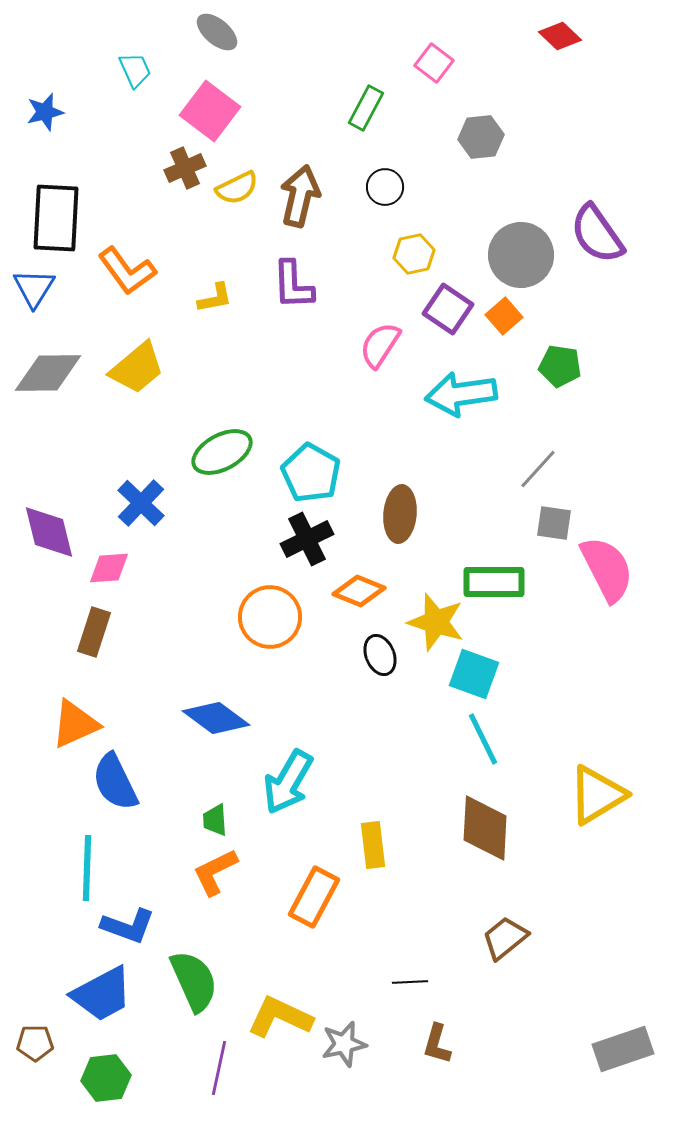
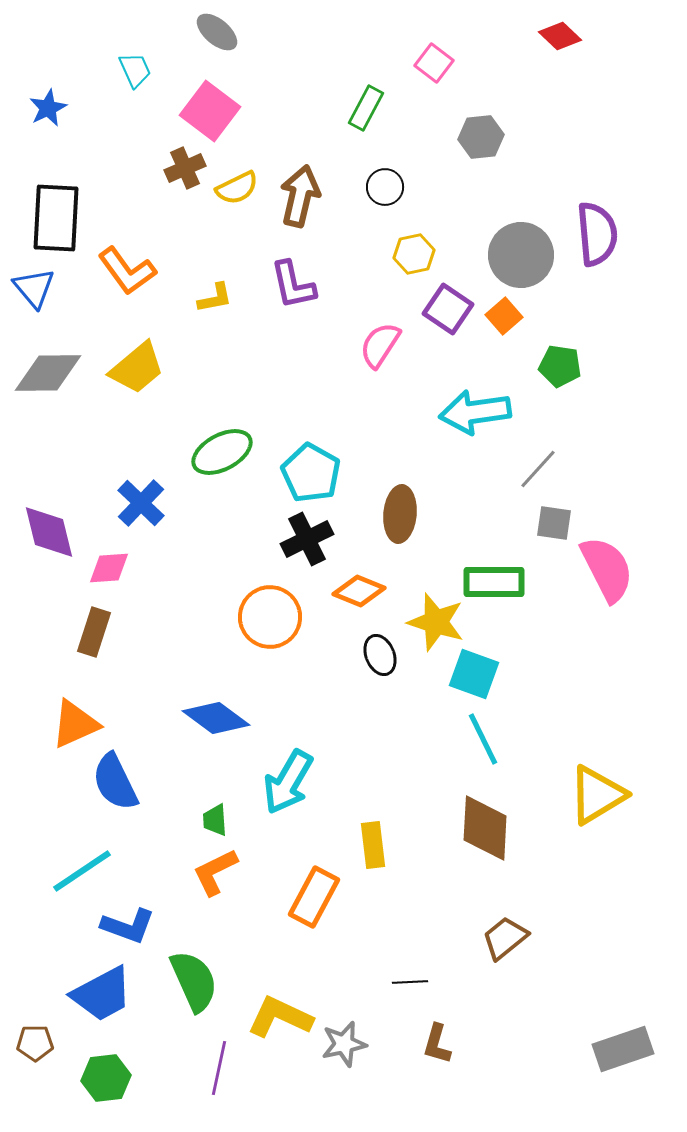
blue star at (45, 112): moved 3 px right, 4 px up; rotated 12 degrees counterclockwise
purple semicircle at (597, 234): rotated 150 degrees counterclockwise
purple L-shape at (293, 285): rotated 10 degrees counterclockwise
blue triangle at (34, 288): rotated 12 degrees counterclockwise
cyan arrow at (461, 394): moved 14 px right, 18 px down
cyan line at (87, 868): moved 5 px left, 3 px down; rotated 54 degrees clockwise
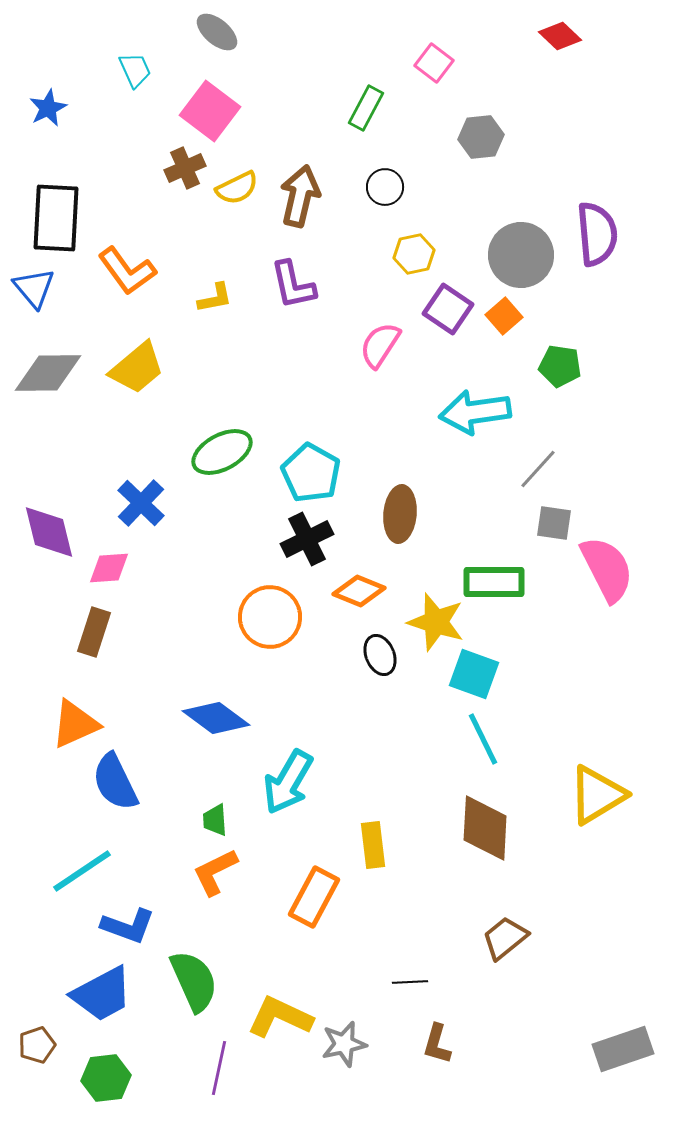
brown pentagon at (35, 1043): moved 2 px right, 2 px down; rotated 18 degrees counterclockwise
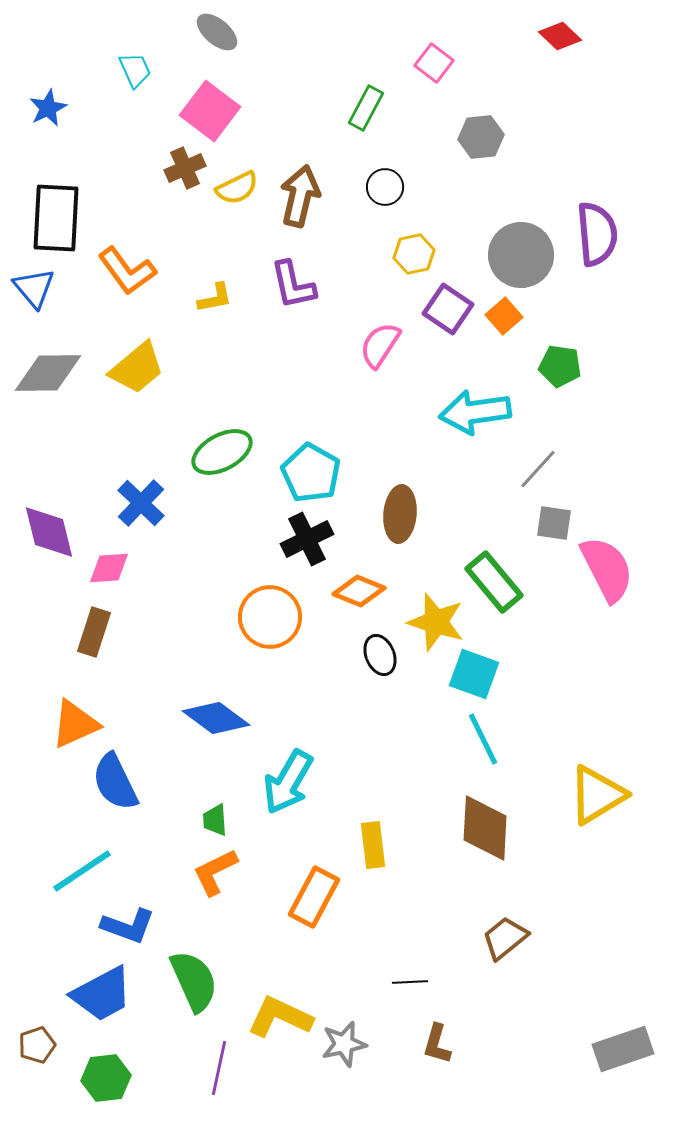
green rectangle at (494, 582): rotated 50 degrees clockwise
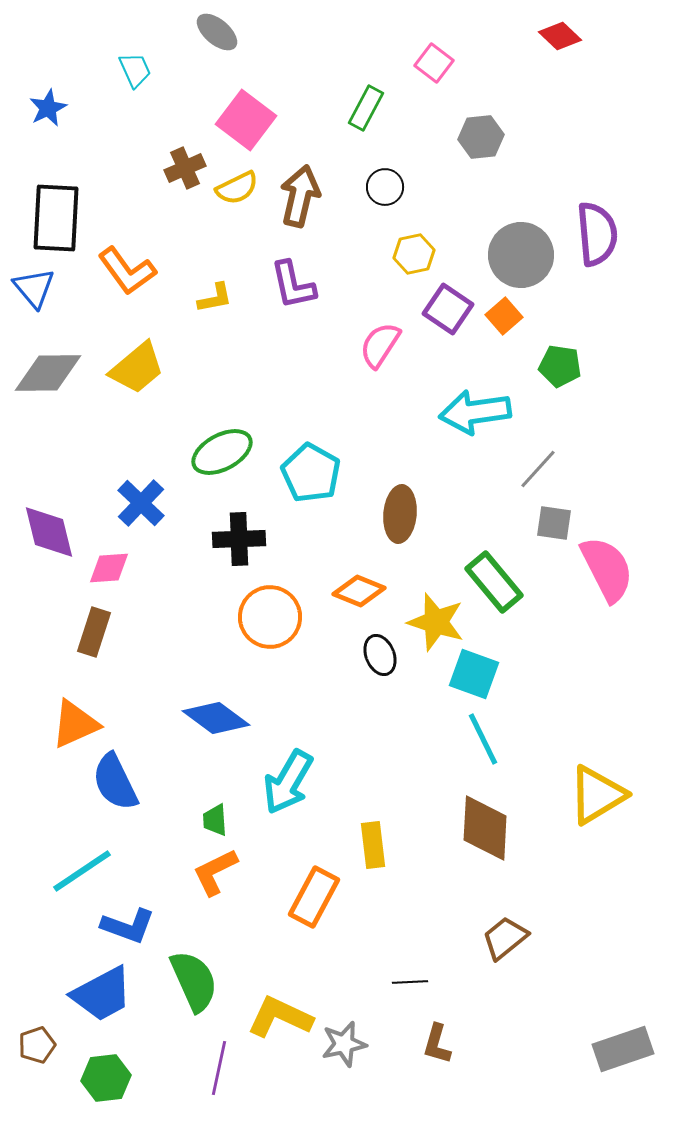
pink square at (210, 111): moved 36 px right, 9 px down
black cross at (307, 539): moved 68 px left; rotated 24 degrees clockwise
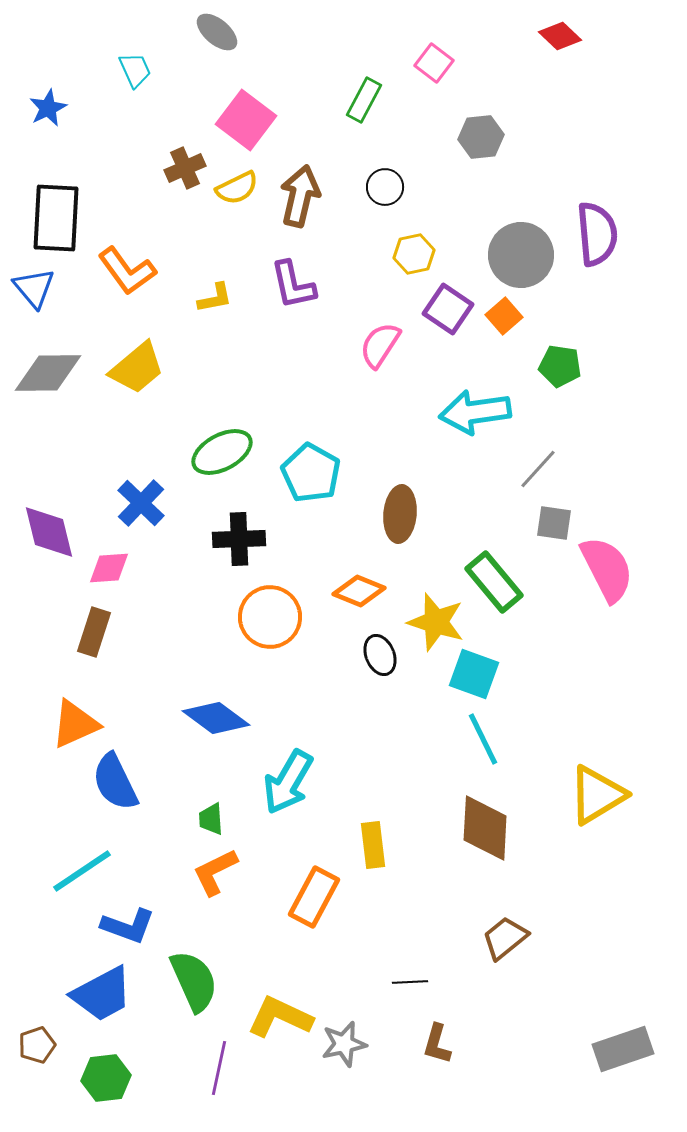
green rectangle at (366, 108): moved 2 px left, 8 px up
green trapezoid at (215, 820): moved 4 px left, 1 px up
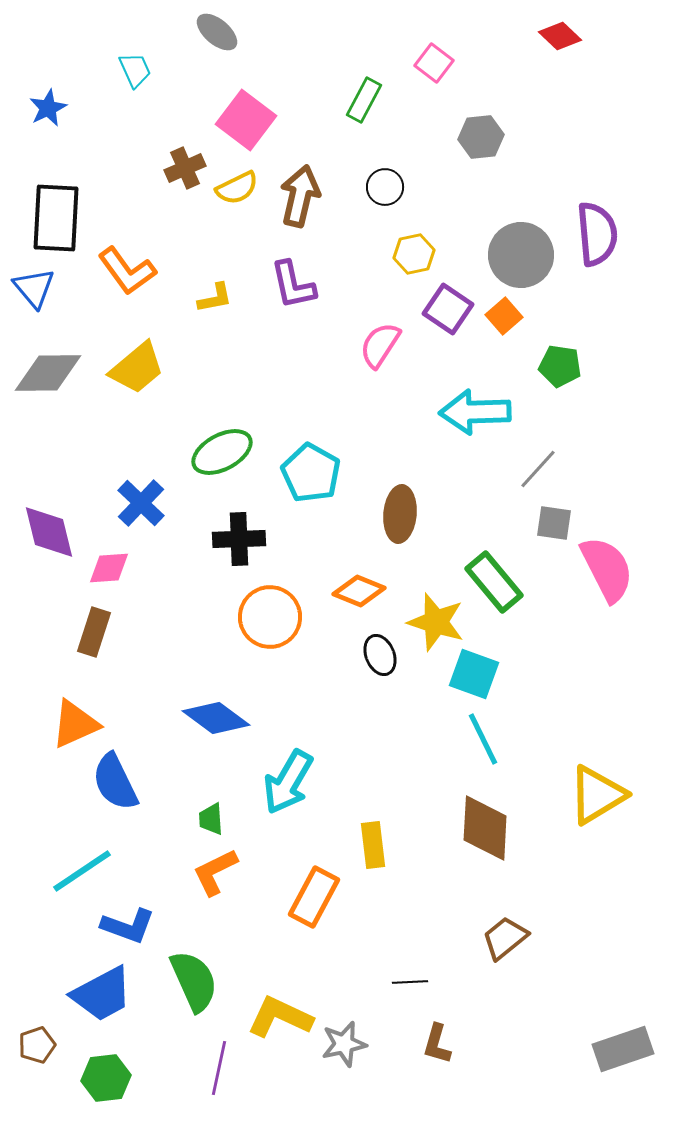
cyan arrow at (475, 412): rotated 6 degrees clockwise
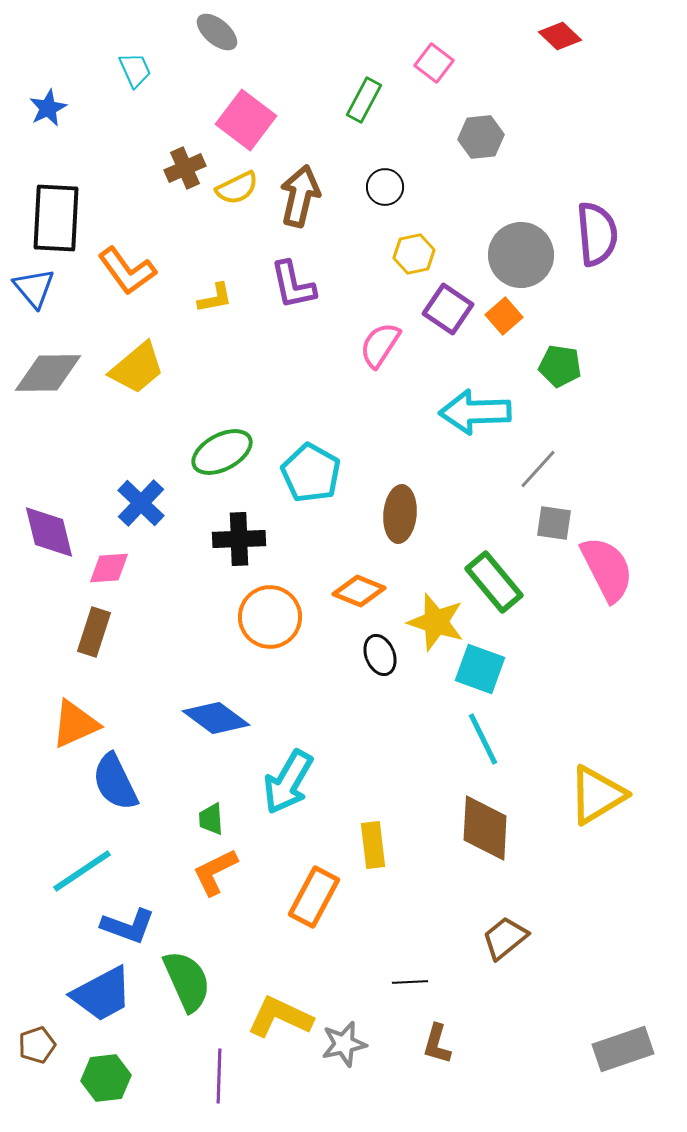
cyan square at (474, 674): moved 6 px right, 5 px up
green semicircle at (194, 981): moved 7 px left
purple line at (219, 1068): moved 8 px down; rotated 10 degrees counterclockwise
